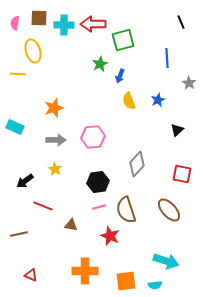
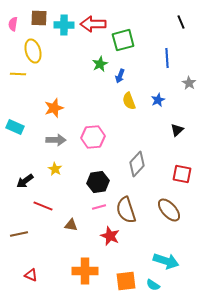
pink semicircle: moved 2 px left, 1 px down
cyan semicircle: moved 2 px left; rotated 40 degrees clockwise
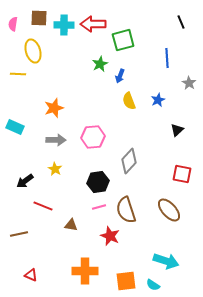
gray diamond: moved 8 px left, 3 px up
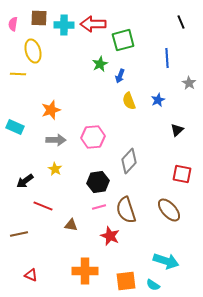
orange star: moved 3 px left, 2 px down
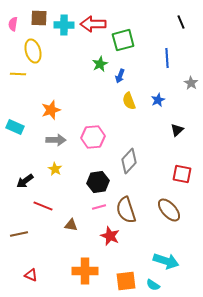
gray star: moved 2 px right
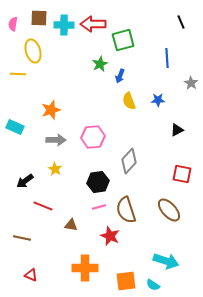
blue star: rotated 24 degrees clockwise
black triangle: rotated 16 degrees clockwise
brown line: moved 3 px right, 4 px down; rotated 24 degrees clockwise
orange cross: moved 3 px up
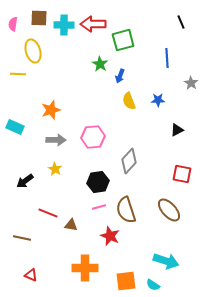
green star: rotated 14 degrees counterclockwise
red line: moved 5 px right, 7 px down
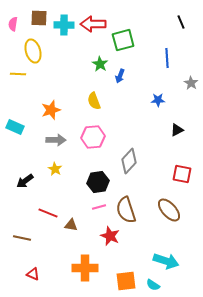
yellow semicircle: moved 35 px left
red triangle: moved 2 px right, 1 px up
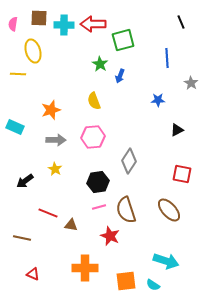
gray diamond: rotated 10 degrees counterclockwise
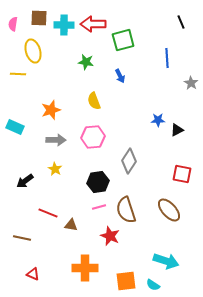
green star: moved 14 px left, 2 px up; rotated 21 degrees counterclockwise
blue arrow: rotated 48 degrees counterclockwise
blue star: moved 20 px down
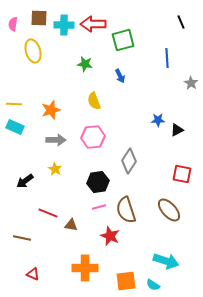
green star: moved 1 px left, 2 px down
yellow line: moved 4 px left, 30 px down
